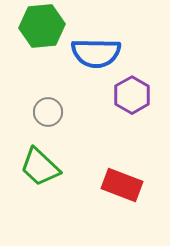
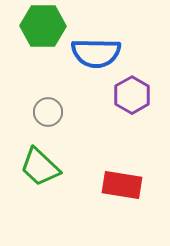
green hexagon: moved 1 px right; rotated 6 degrees clockwise
red rectangle: rotated 12 degrees counterclockwise
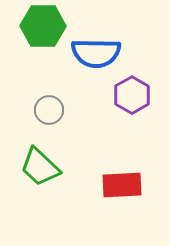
gray circle: moved 1 px right, 2 px up
red rectangle: rotated 12 degrees counterclockwise
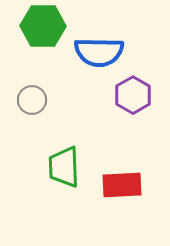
blue semicircle: moved 3 px right, 1 px up
purple hexagon: moved 1 px right
gray circle: moved 17 px left, 10 px up
green trapezoid: moved 24 px right; rotated 45 degrees clockwise
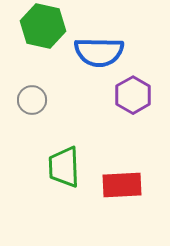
green hexagon: rotated 12 degrees clockwise
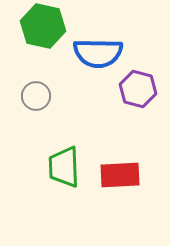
blue semicircle: moved 1 px left, 1 px down
purple hexagon: moved 5 px right, 6 px up; rotated 15 degrees counterclockwise
gray circle: moved 4 px right, 4 px up
red rectangle: moved 2 px left, 10 px up
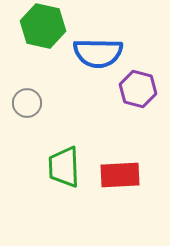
gray circle: moved 9 px left, 7 px down
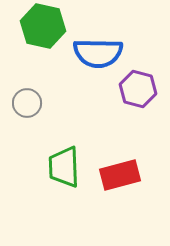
red rectangle: rotated 12 degrees counterclockwise
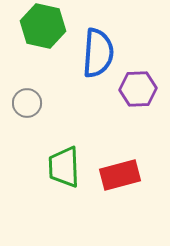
blue semicircle: rotated 87 degrees counterclockwise
purple hexagon: rotated 18 degrees counterclockwise
